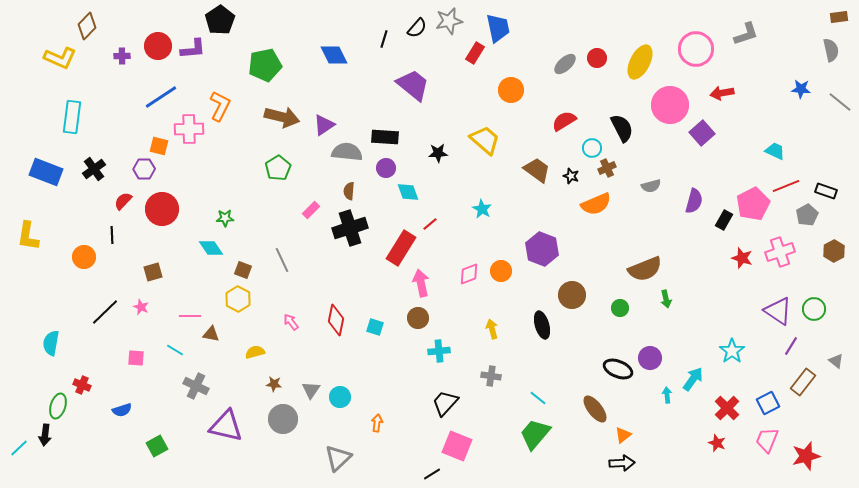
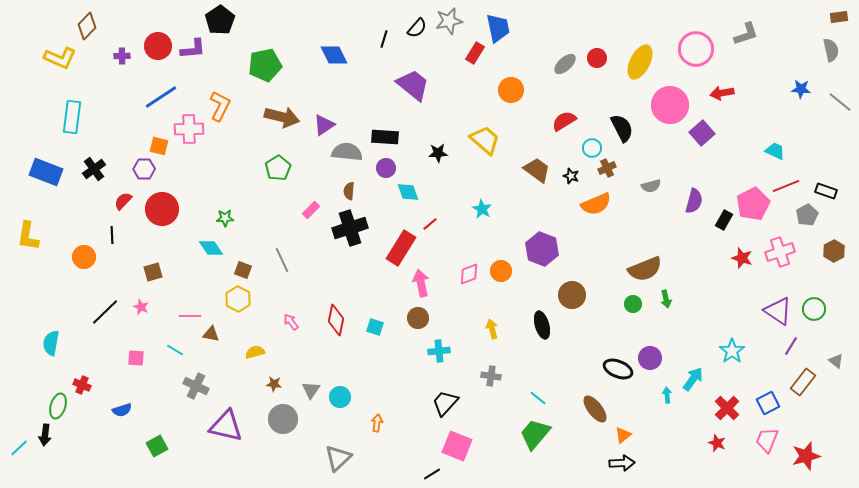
green circle at (620, 308): moved 13 px right, 4 px up
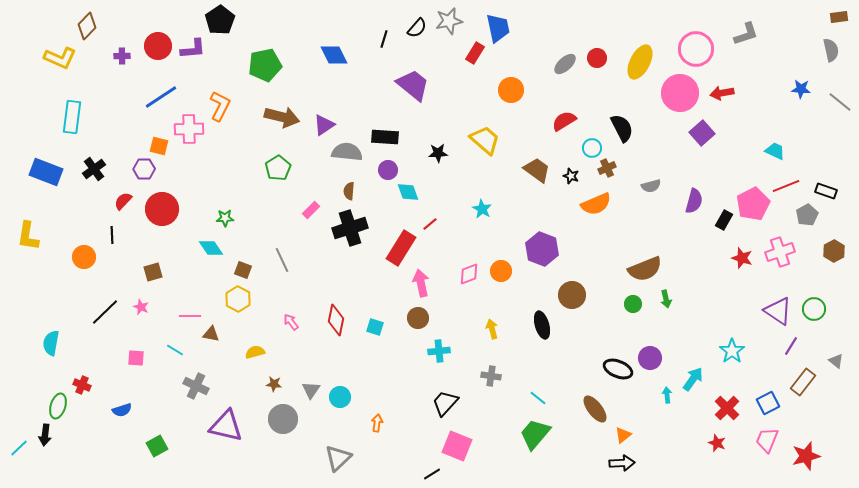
pink circle at (670, 105): moved 10 px right, 12 px up
purple circle at (386, 168): moved 2 px right, 2 px down
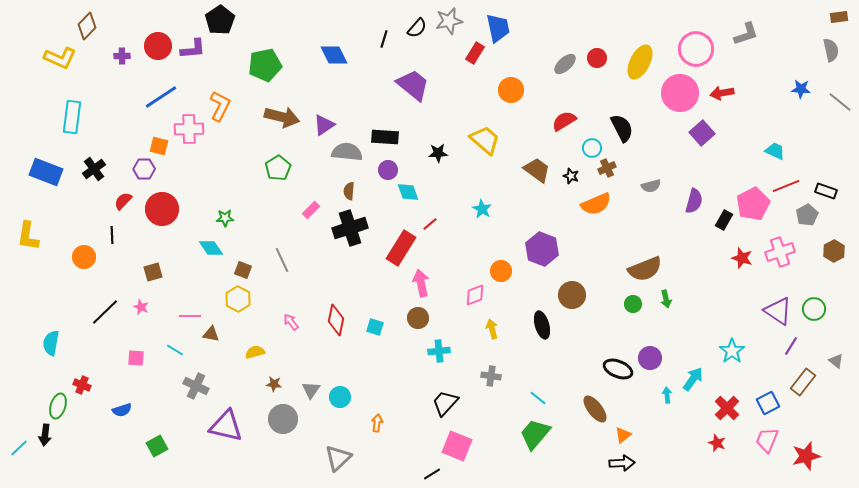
pink diamond at (469, 274): moved 6 px right, 21 px down
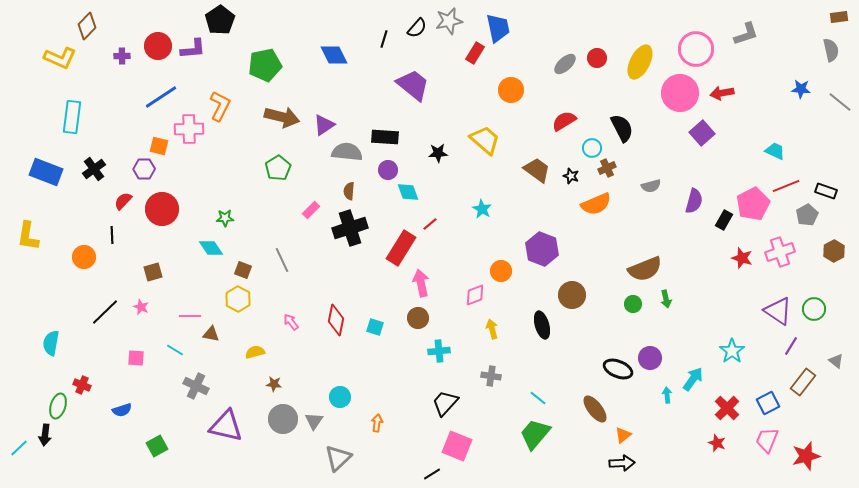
gray triangle at (311, 390): moved 3 px right, 31 px down
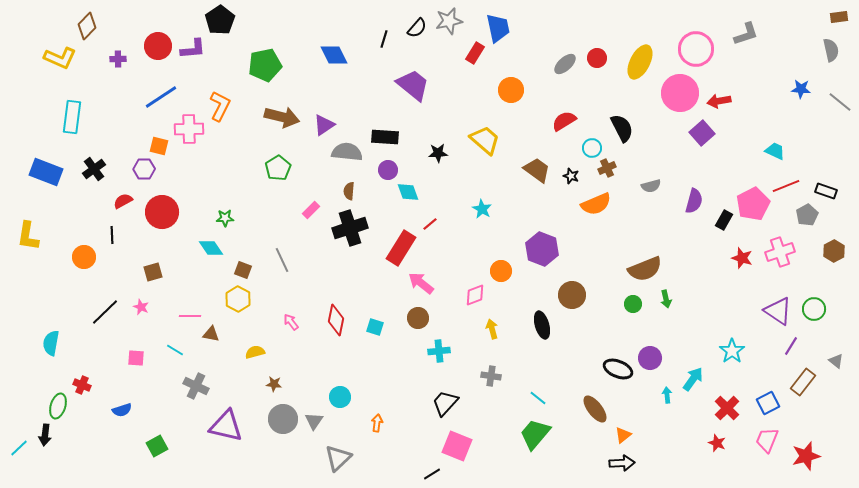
purple cross at (122, 56): moved 4 px left, 3 px down
red arrow at (722, 93): moved 3 px left, 8 px down
red semicircle at (123, 201): rotated 18 degrees clockwise
red circle at (162, 209): moved 3 px down
pink arrow at (421, 283): rotated 40 degrees counterclockwise
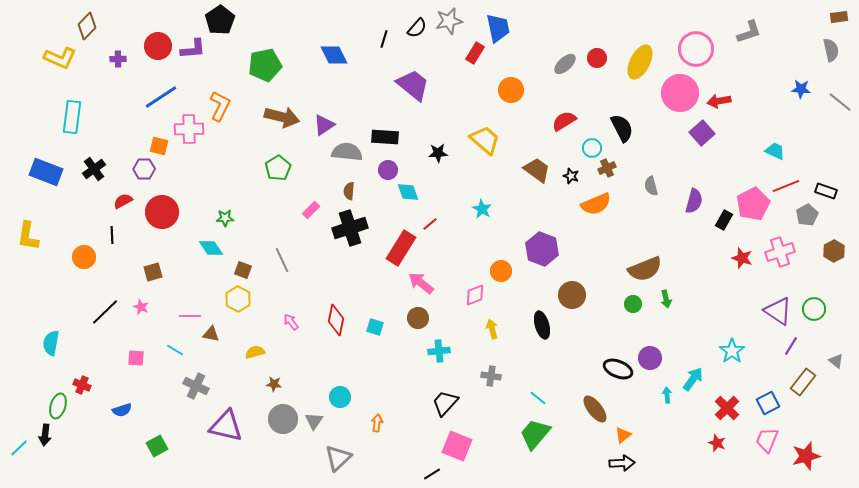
gray L-shape at (746, 34): moved 3 px right, 2 px up
gray semicircle at (651, 186): rotated 90 degrees clockwise
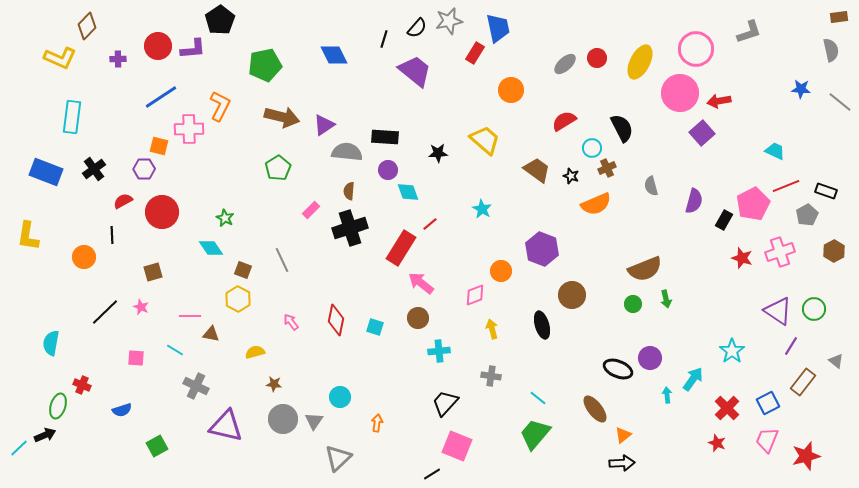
purple trapezoid at (413, 85): moved 2 px right, 14 px up
green star at (225, 218): rotated 30 degrees clockwise
black arrow at (45, 435): rotated 120 degrees counterclockwise
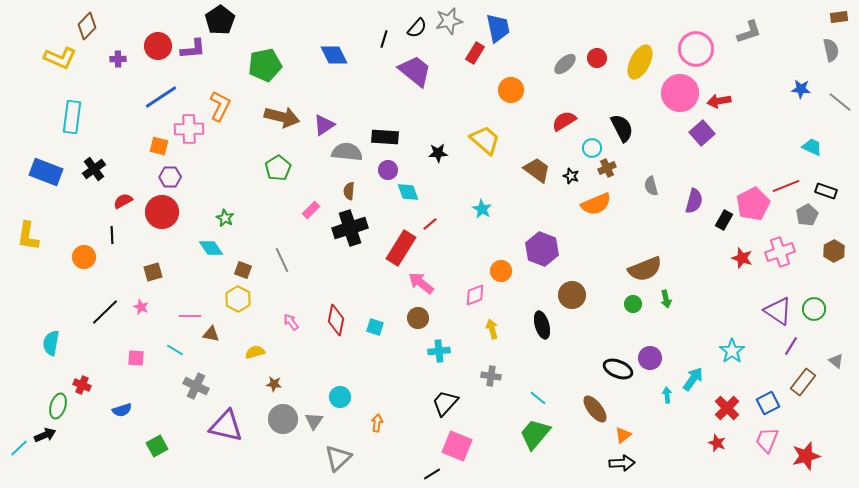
cyan trapezoid at (775, 151): moved 37 px right, 4 px up
purple hexagon at (144, 169): moved 26 px right, 8 px down
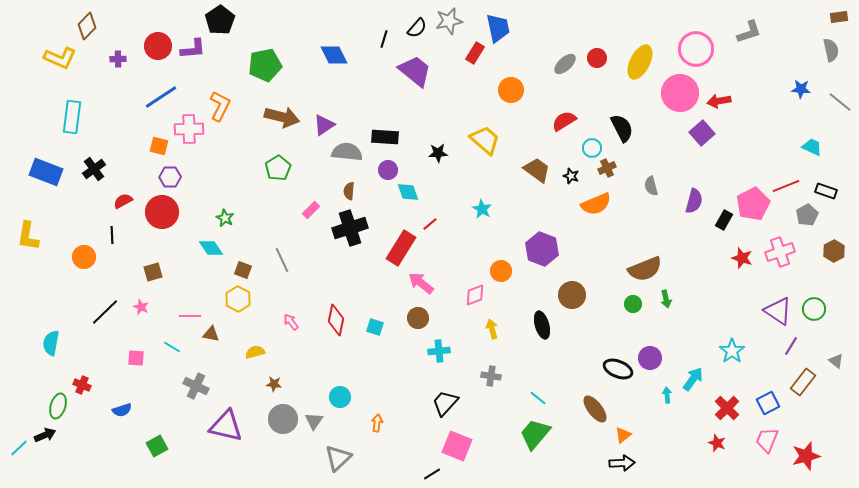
cyan line at (175, 350): moved 3 px left, 3 px up
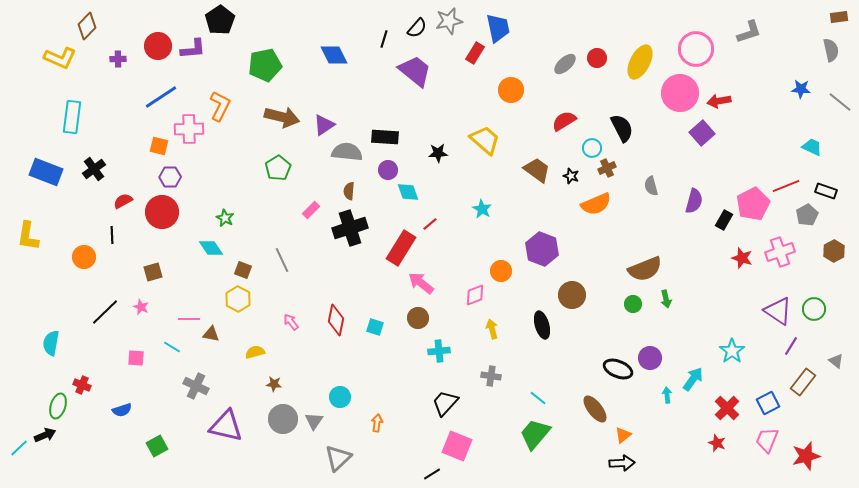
pink line at (190, 316): moved 1 px left, 3 px down
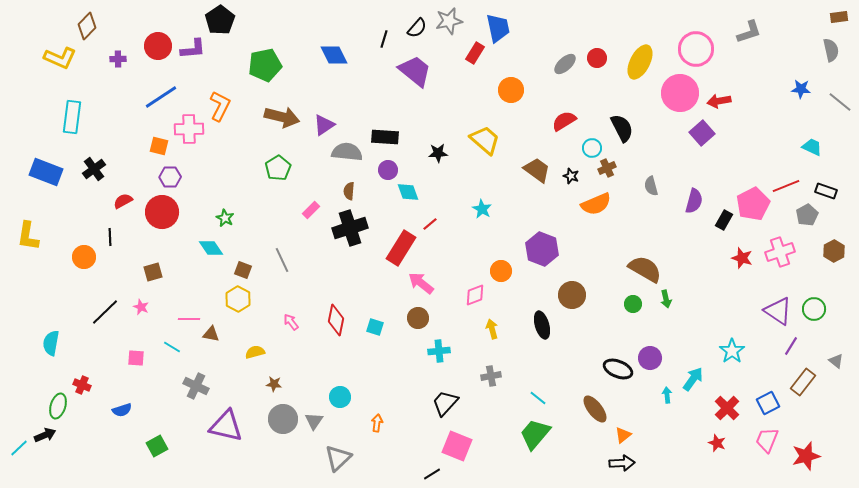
black line at (112, 235): moved 2 px left, 2 px down
brown semicircle at (645, 269): rotated 128 degrees counterclockwise
gray cross at (491, 376): rotated 18 degrees counterclockwise
